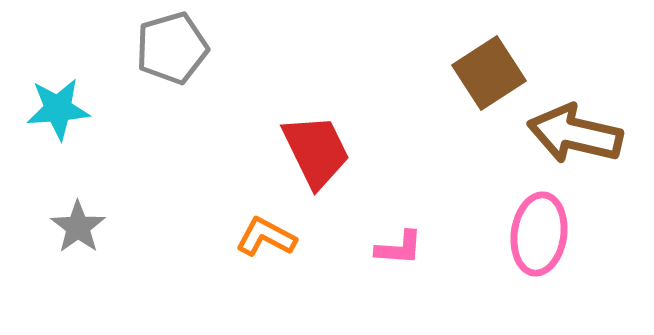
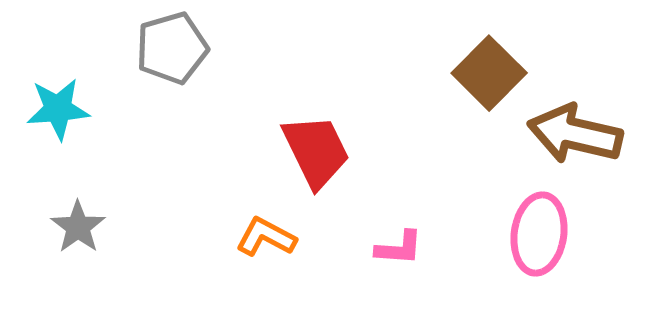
brown square: rotated 12 degrees counterclockwise
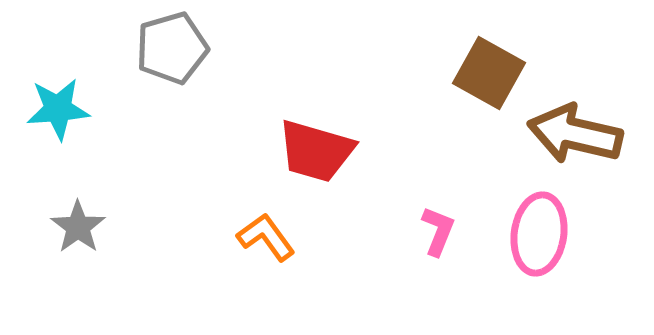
brown square: rotated 16 degrees counterclockwise
red trapezoid: rotated 132 degrees clockwise
orange L-shape: rotated 26 degrees clockwise
pink L-shape: moved 39 px right, 17 px up; rotated 72 degrees counterclockwise
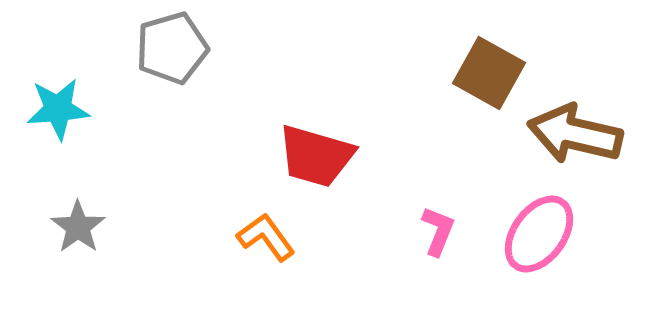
red trapezoid: moved 5 px down
pink ellipse: rotated 28 degrees clockwise
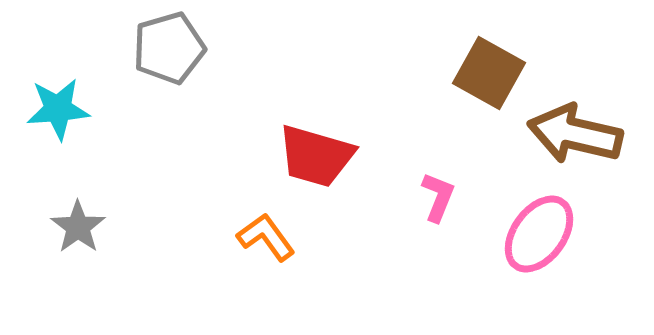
gray pentagon: moved 3 px left
pink L-shape: moved 34 px up
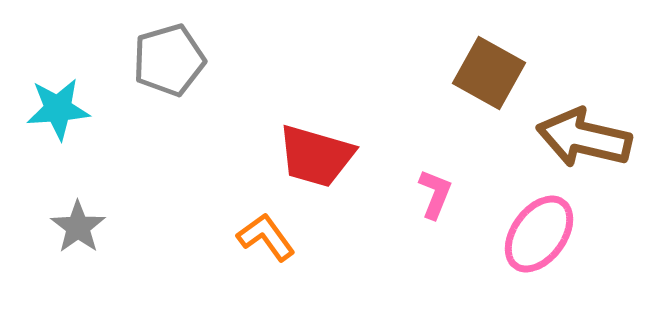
gray pentagon: moved 12 px down
brown arrow: moved 9 px right, 4 px down
pink L-shape: moved 3 px left, 3 px up
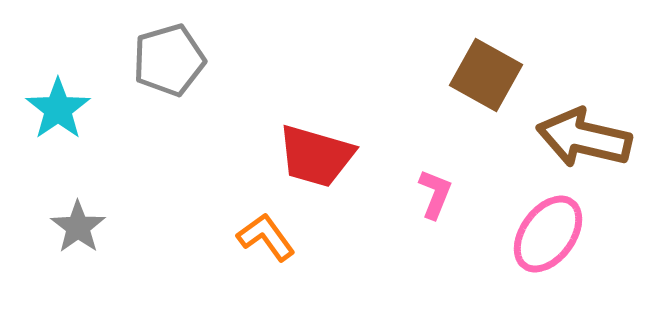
brown square: moved 3 px left, 2 px down
cyan star: rotated 30 degrees counterclockwise
pink ellipse: moved 9 px right
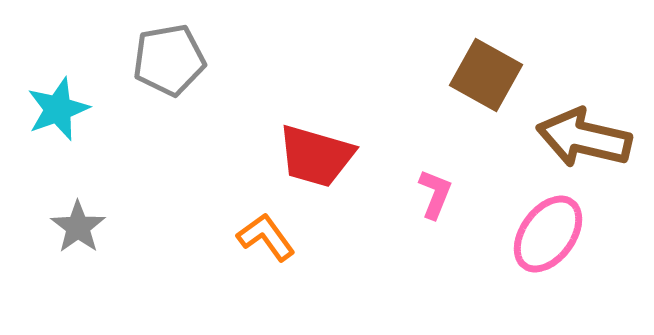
gray pentagon: rotated 6 degrees clockwise
cyan star: rotated 14 degrees clockwise
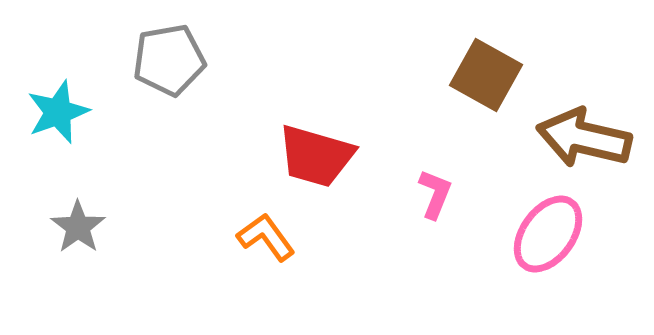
cyan star: moved 3 px down
